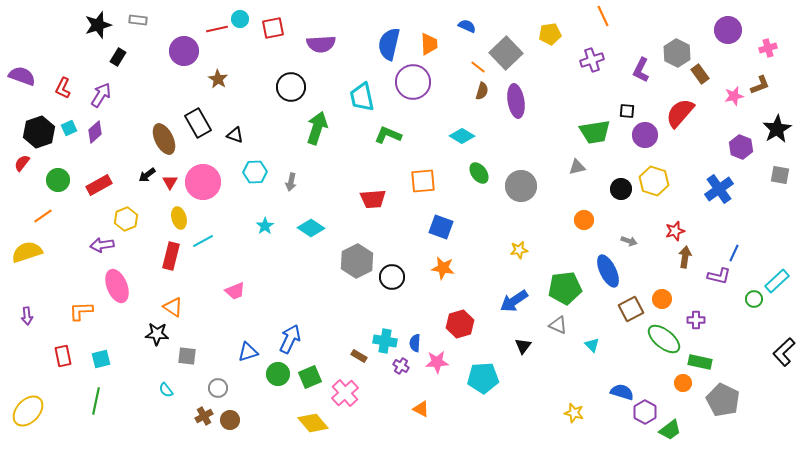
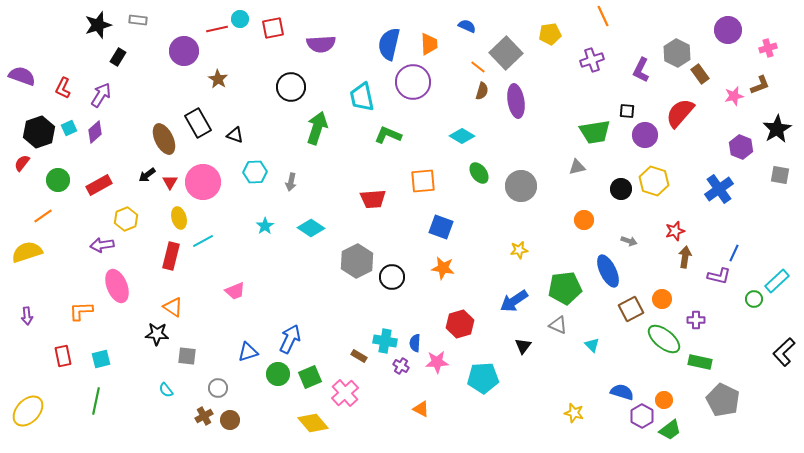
orange circle at (683, 383): moved 19 px left, 17 px down
purple hexagon at (645, 412): moved 3 px left, 4 px down
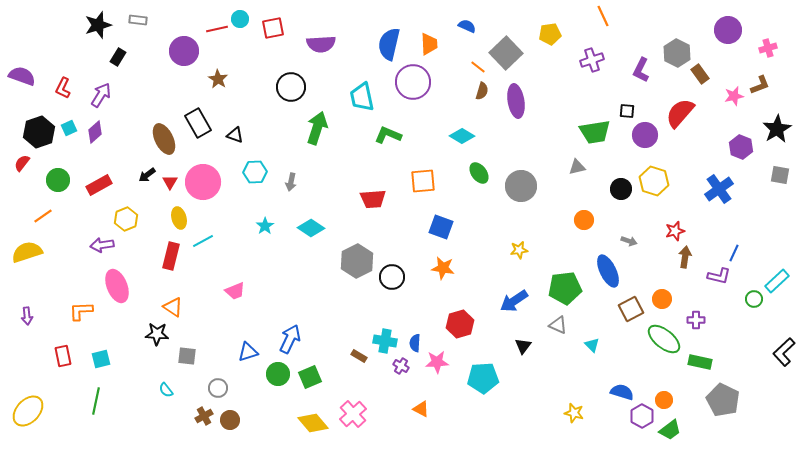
pink cross at (345, 393): moved 8 px right, 21 px down
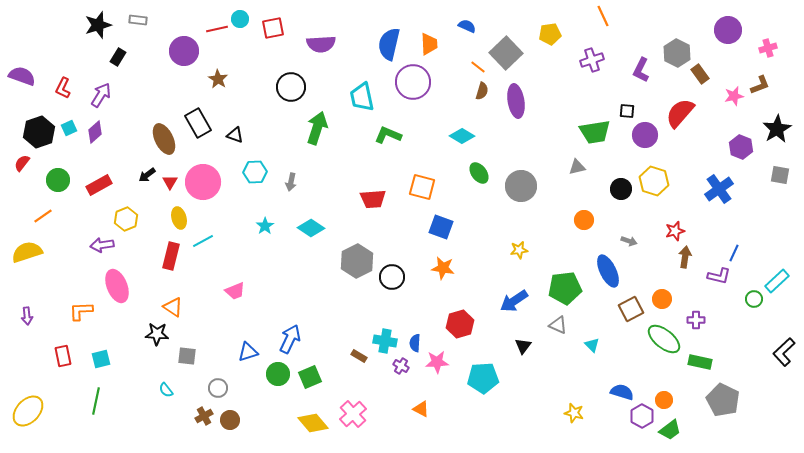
orange square at (423, 181): moved 1 px left, 6 px down; rotated 20 degrees clockwise
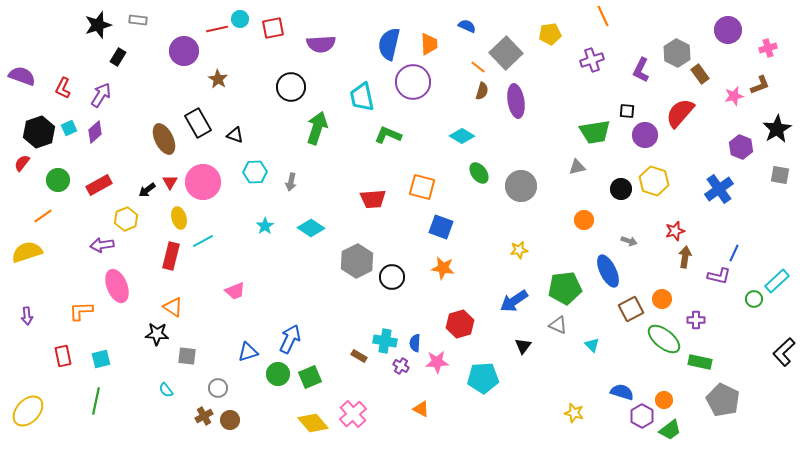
black arrow at (147, 175): moved 15 px down
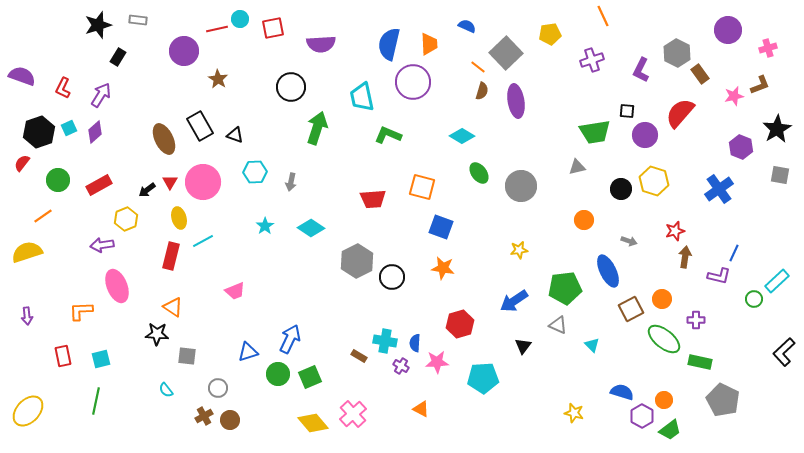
black rectangle at (198, 123): moved 2 px right, 3 px down
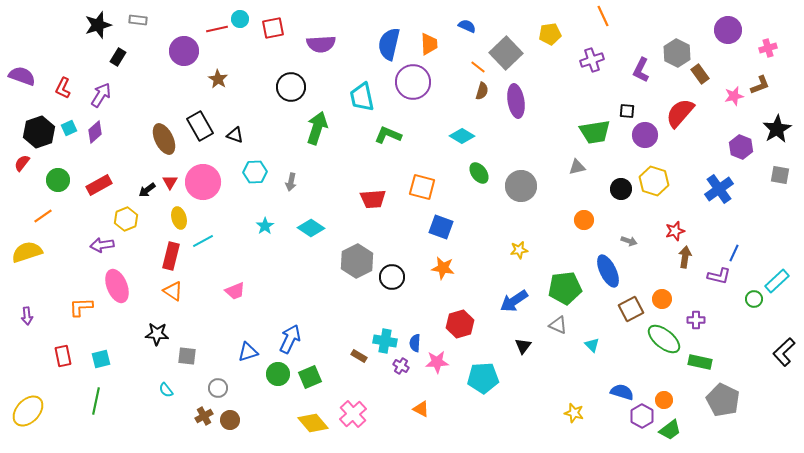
orange triangle at (173, 307): moved 16 px up
orange L-shape at (81, 311): moved 4 px up
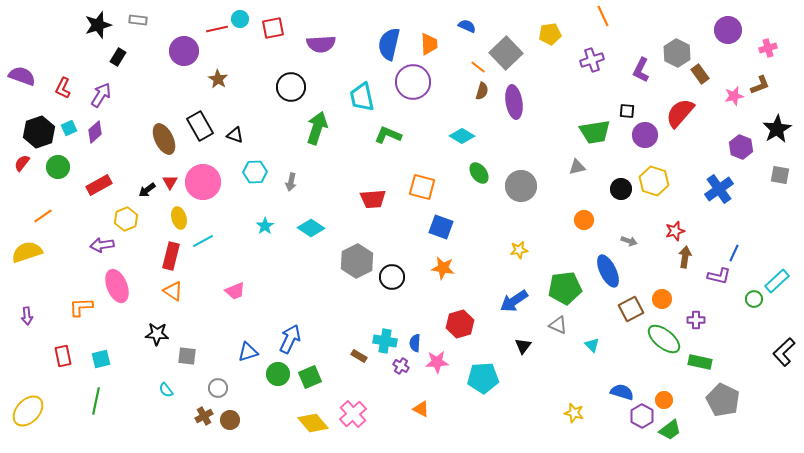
purple ellipse at (516, 101): moved 2 px left, 1 px down
green circle at (58, 180): moved 13 px up
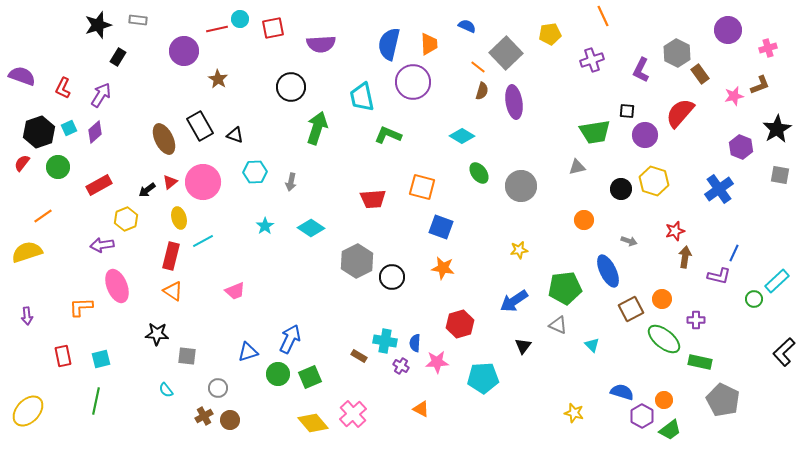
red triangle at (170, 182): rotated 21 degrees clockwise
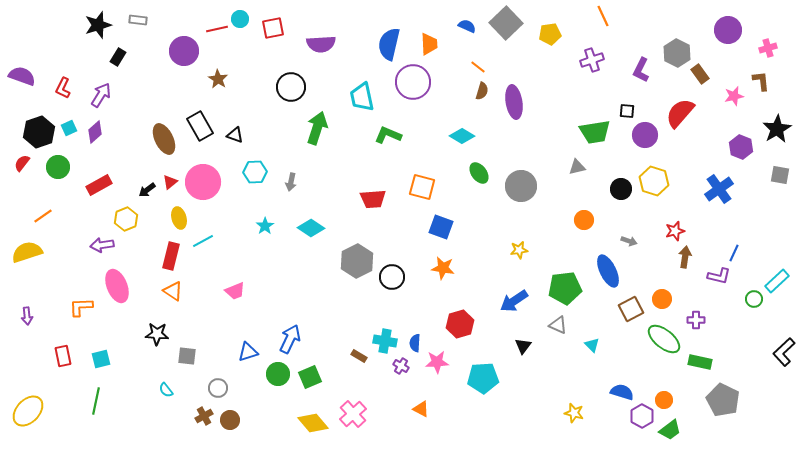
gray square at (506, 53): moved 30 px up
brown L-shape at (760, 85): moved 1 px right, 4 px up; rotated 75 degrees counterclockwise
